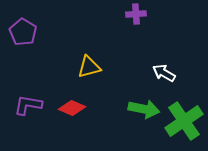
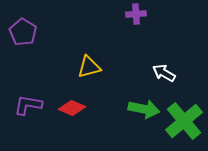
green cross: rotated 6 degrees counterclockwise
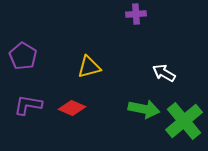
purple pentagon: moved 24 px down
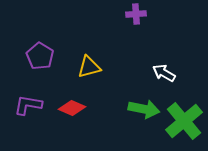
purple pentagon: moved 17 px right
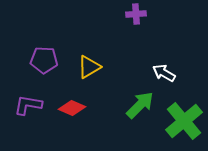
purple pentagon: moved 4 px right, 4 px down; rotated 28 degrees counterclockwise
yellow triangle: rotated 15 degrees counterclockwise
green arrow: moved 4 px left, 4 px up; rotated 56 degrees counterclockwise
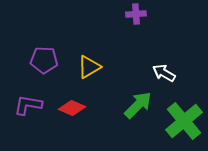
green arrow: moved 2 px left
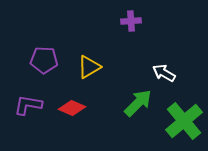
purple cross: moved 5 px left, 7 px down
green arrow: moved 2 px up
